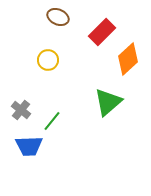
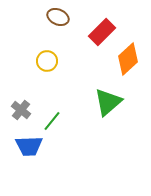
yellow circle: moved 1 px left, 1 px down
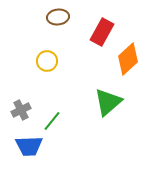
brown ellipse: rotated 30 degrees counterclockwise
red rectangle: rotated 16 degrees counterclockwise
gray cross: rotated 24 degrees clockwise
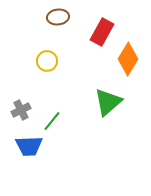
orange diamond: rotated 16 degrees counterclockwise
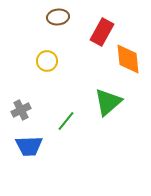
orange diamond: rotated 36 degrees counterclockwise
green line: moved 14 px right
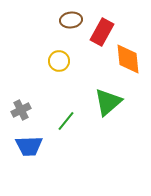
brown ellipse: moved 13 px right, 3 px down
yellow circle: moved 12 px right
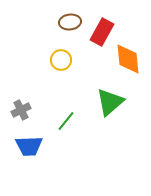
brown ellipse: moved 1 px left, 2 px down
yellow circle: moved 2 px right, 1 px up
green triangle: moved 2 px right
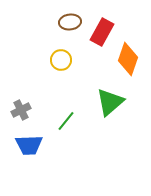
orange diamond: rotated 24 degrees clockwise
blue trapezoid: moved 1 px up
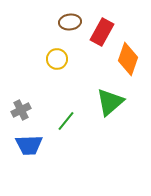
yellow circle: moved 4 px left, 1 px up
